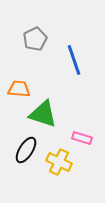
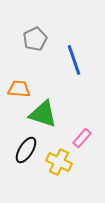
pink rectangle: rotated 66 degrees counterclockwise
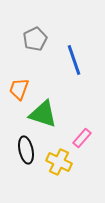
orange trapezoid: rotated 75 degrees counterclockwise
black ellipse: rotated 44 degrees counterclockwise
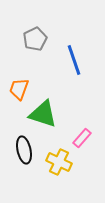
black ellipse: moved 2 px left
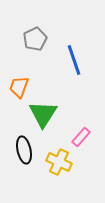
orange trapezoid: moved 2 px up
green triangle: rotated 44 degrees clockwise
pink rectangle: moved 1 px left, 1 px up
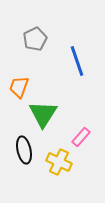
blue line: moved 3 px right, 1 px down
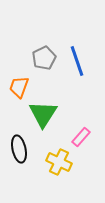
gray pentagon: moved 9 px right, 19 px down
black ellipse: moved 5 px left, 1 px up
